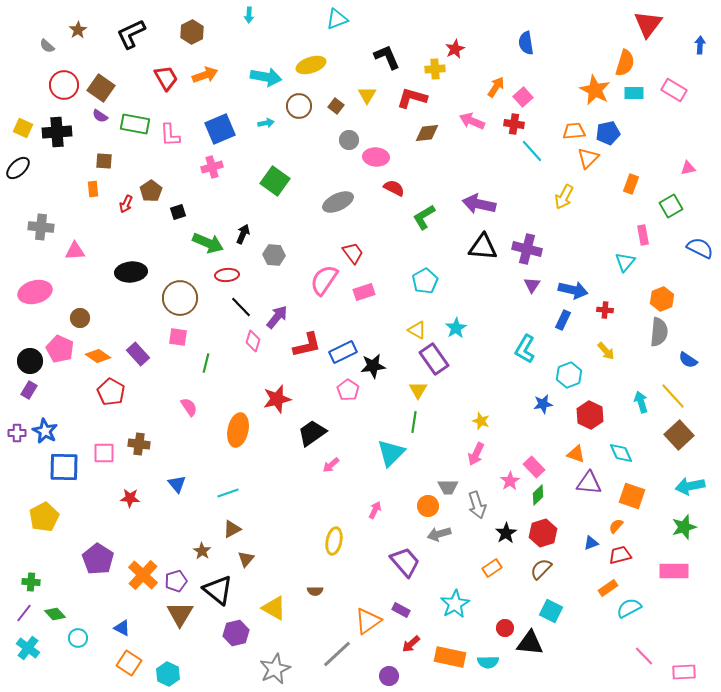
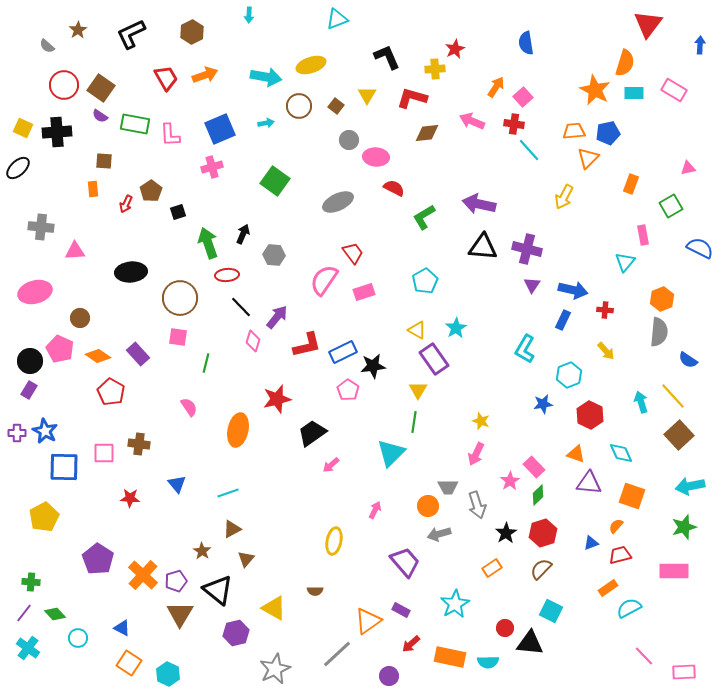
cyan line at (532, 151): moved 3 px left, 1 px up
green arrow at (208, 243): rotated 132 degrees counterclockwise
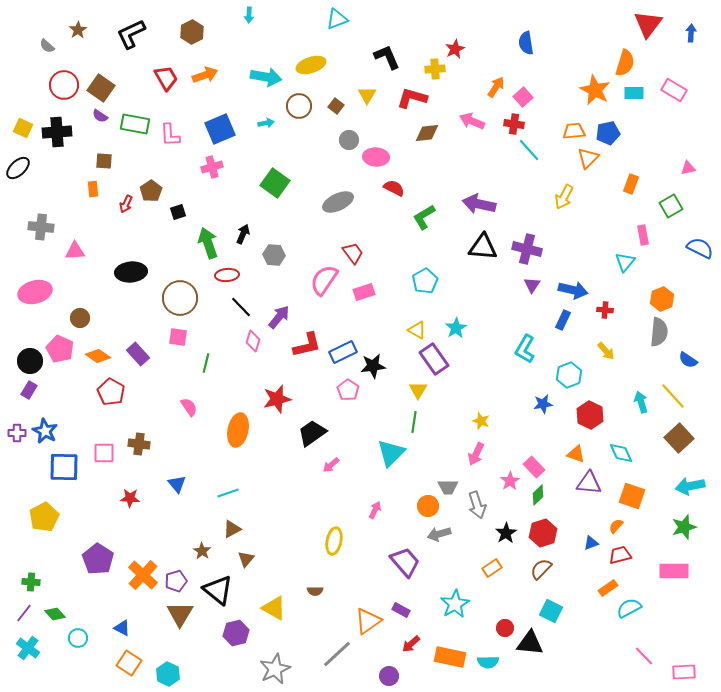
blue arrow at (700, 45): moved 9 px left, 12 px up
green square at (275, 181): moved 2 px down
purple arrow at (277, 317): moved 2 px right
brown square at (679, 435): moved 3 px down
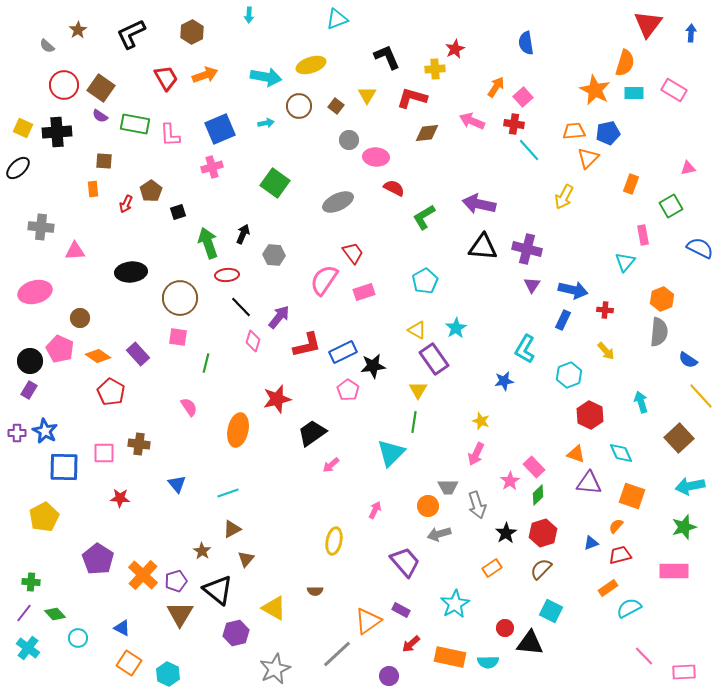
yellow line at (673, 396): moved 28 px right
blue star at (543, 404): moved 39 px left, 23 px up
red star at (130, 498): moved 10 px left
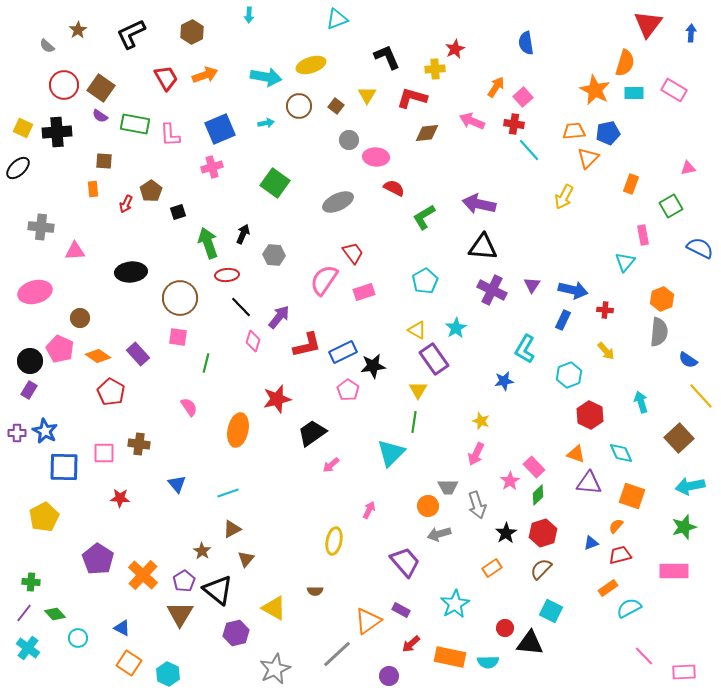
purple cross at (527, 249): moved 35 px left, 41 px down; rotated 12 degrees clockwise
pink arrow at (375, 510): moved 6 px left
purple pentagon at (176, 581): moved 8 px right; rotated 15 degrees counterclockwise
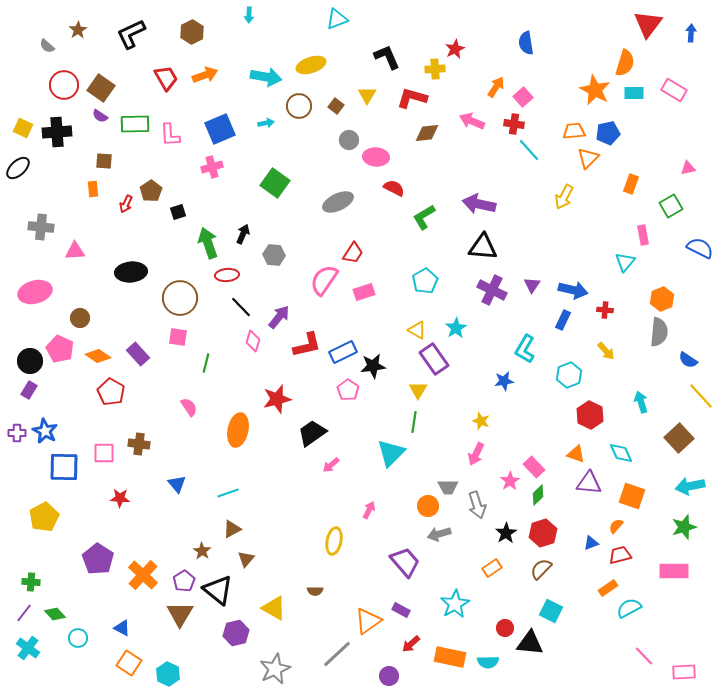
green rectangle at (135, 124): rotated 12 degrees counterclockwise
red trapezoid at (353, 253): rotated 70 degrees clockwise
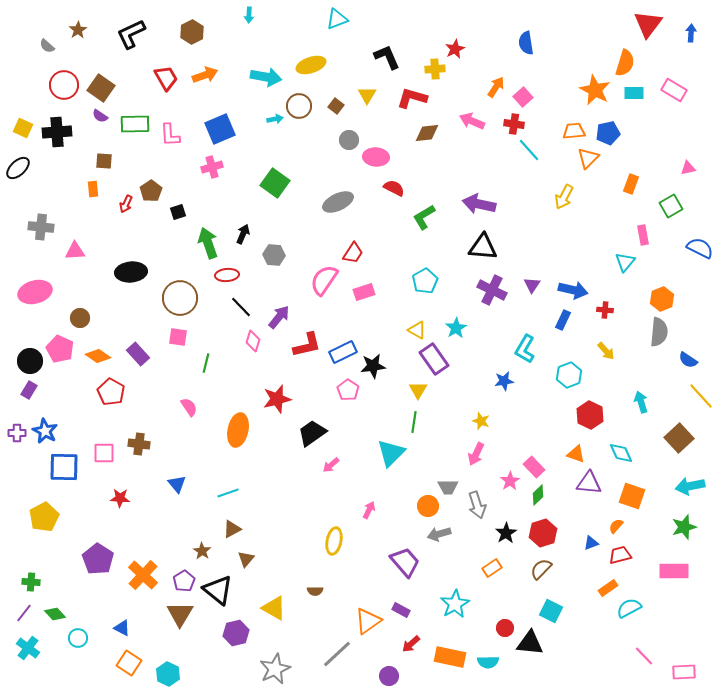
cyan arrow at (266, 123): moved 9 px right, 4 px up
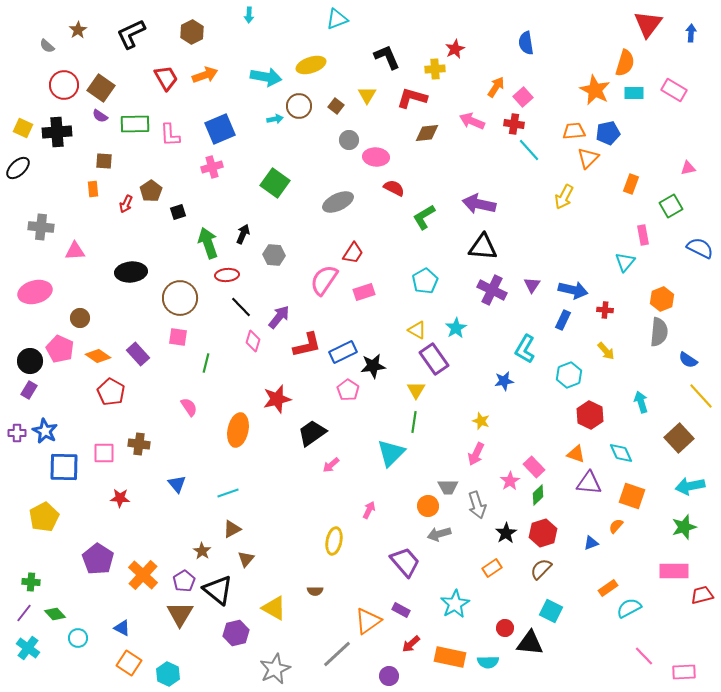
yellow triangle at (418, 390): moved 2 px left
red trapezoid at (620, 555): moved 82 px right, 40 px down
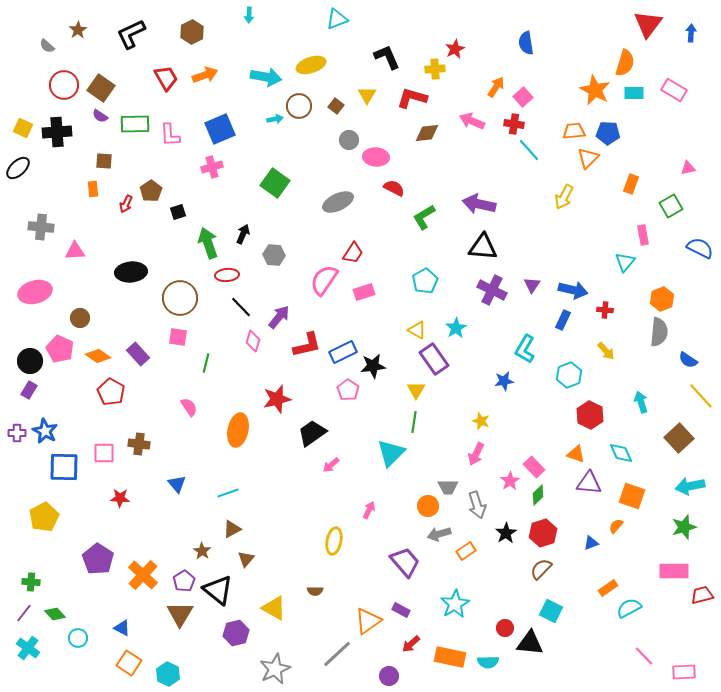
blue pentagon at (608, 133): rotated 15 degrees clockwise
orange rectangle at (492, 568): moved 26 px left, 17 px up
